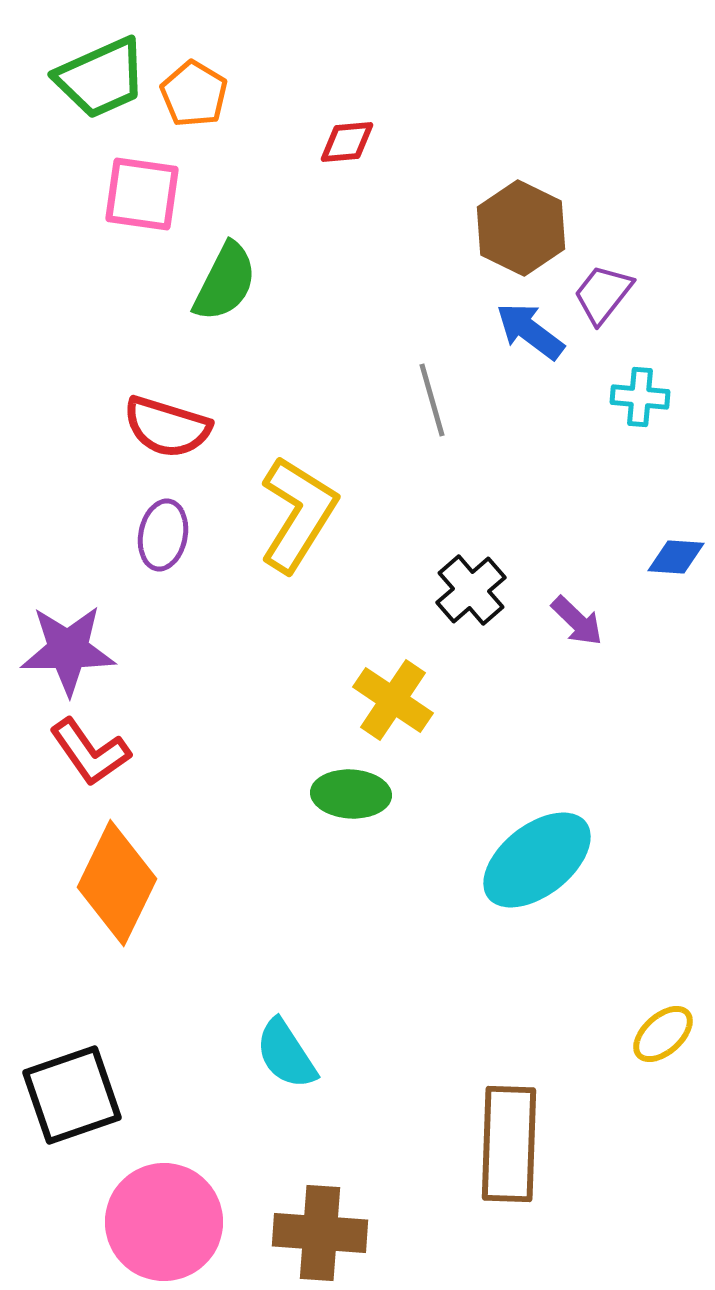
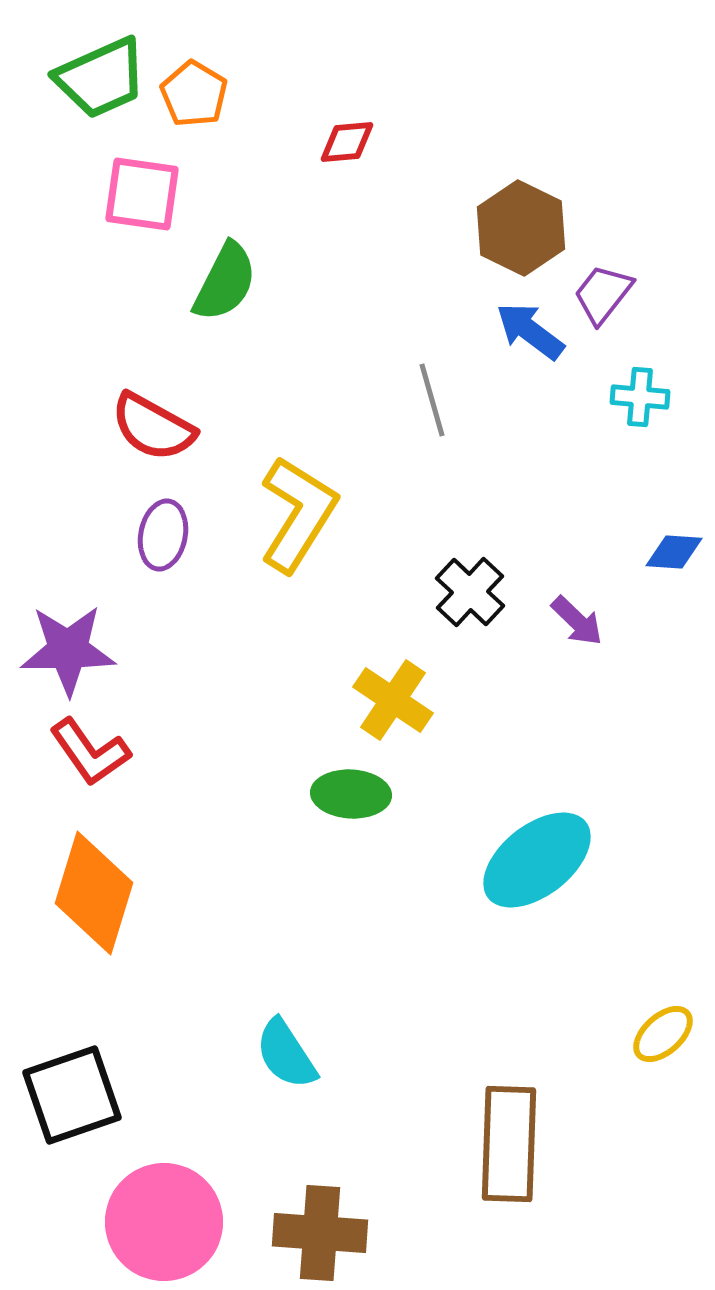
red semicircle: moved 14 px left; rotated 12 degrees clockwise
blue diamond: moved 2 px left, 5 px up
black cross: moved 1 px left, 2 px down; rotated 6 degrees counterclockwise
orange diamond: moved 23 px left, 10 px down; rotated 9 degrees counterclockwise
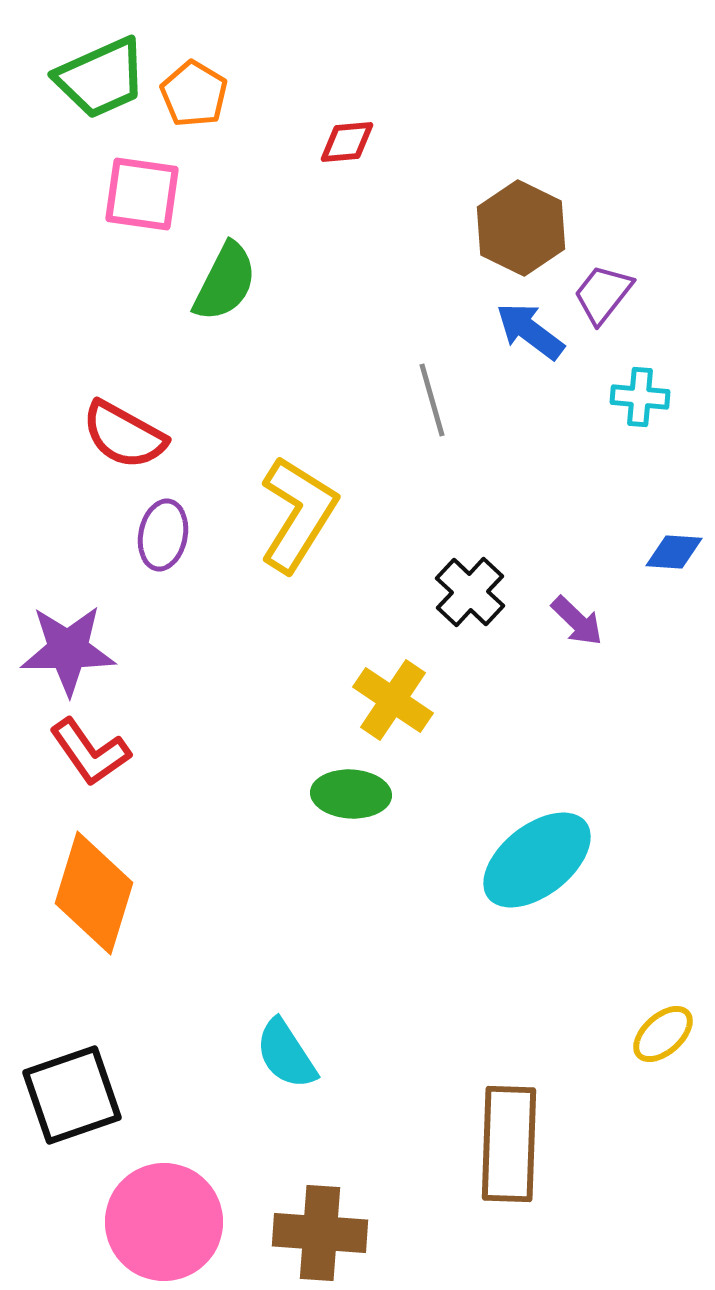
red semicircle: moved 29 px left, 8 px down
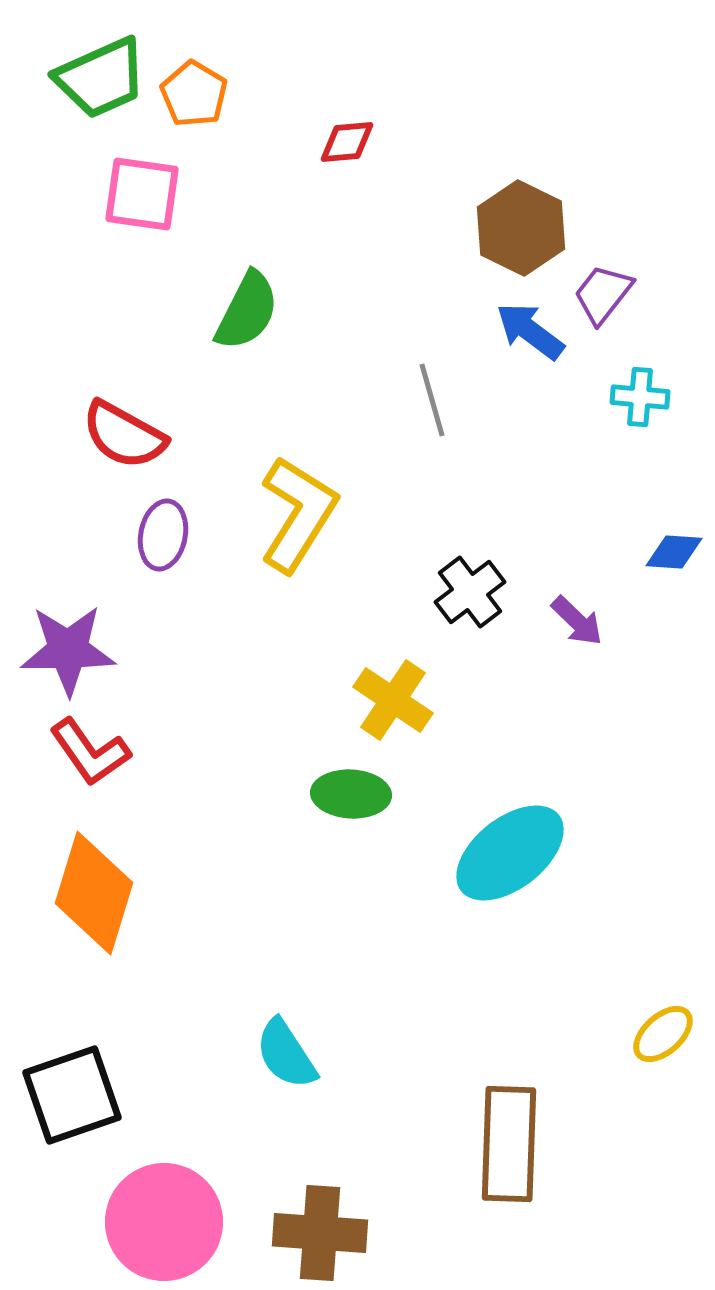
green semicircle: moved 22 px right, 29 px down
black cross: rotated 10 degrees clockwise
cyan ellipse: moved 27 px left, 7 px up
